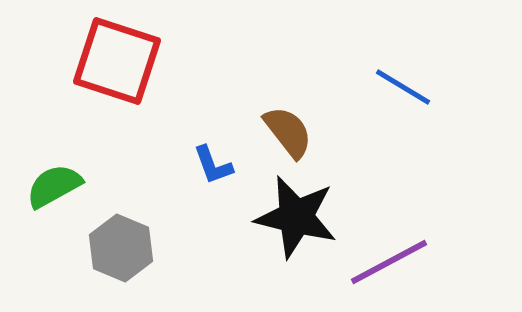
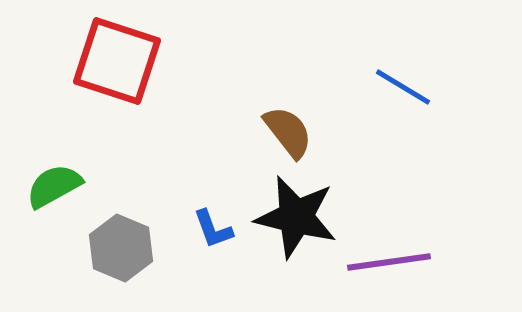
blue L-shape: moved 64 px down
purple line: rotated 20 degrees clockwise
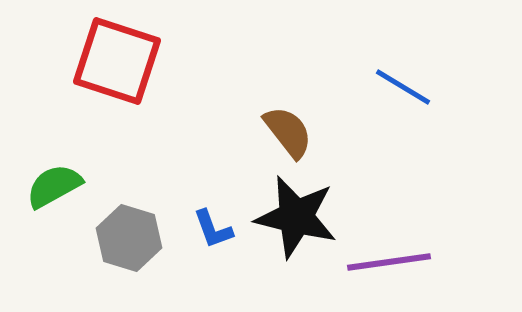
gray hexagon: moved 8 px right, 10 px up; rotated 6 degrees counterclockwise
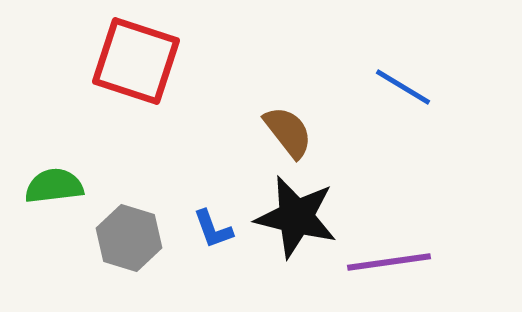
red square: moved 19 px right
green semicircle: rotated 22 degrees clockwise
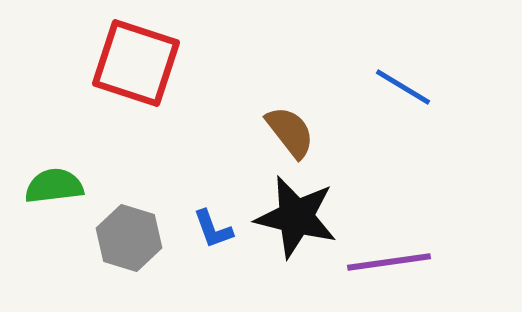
red square: moved 2 px down
brown semicircle: moved 2 px right
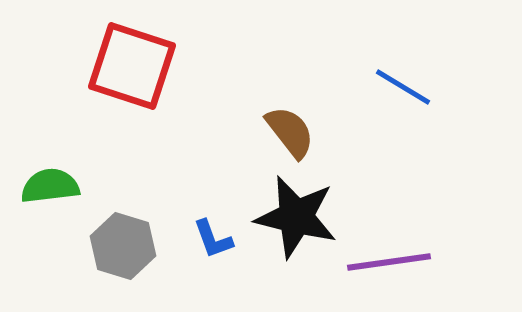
red square: moved 4 px left, 3 px down
green semicircle: moved 4 px left
blue L-shape: moved 10 px down
gray hexagon: moved 6 px left, 8 px down
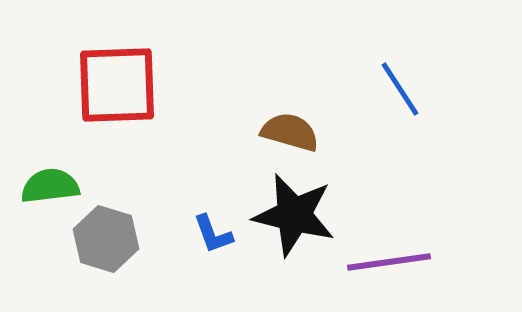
red square: moved 15 px left, 19 px down; rotated 20 degrees counterclockwise
blue line: moved 3 px left, 2 px down; rotated 26 degrees clockwise
brown semicircle: rotated 36 degrees counterclockwise
black star: moved 2 px left, 2 px up
blue L-shape: moved 5 px up
gray hexagon: moved 17 px left, 7 px up
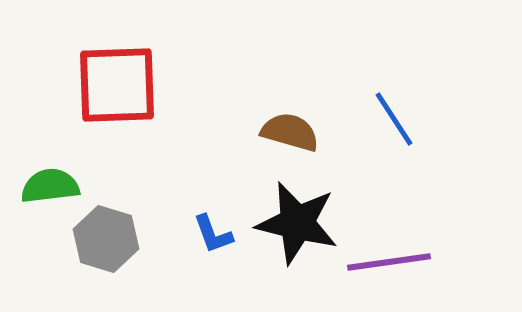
blue line: moved 6 px left, 30 px down
black star: moved 3 px right, 8 px down
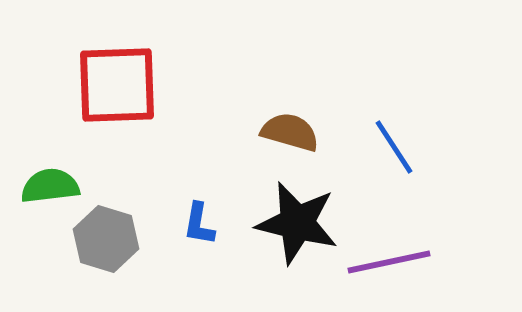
blue line: moved 28 px down
blue L-shape: moved 14 px left, 10 px up; rotated 30 degrees clockwise
purple line: rotated 4 degrees counterclockwise
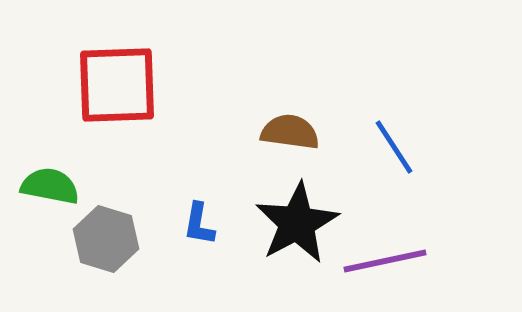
brown semicircle: rotated 8 degrees counterclockwise
green semicircle: rotated 18 degrees clockwise
black star: rotated 30 degrees clockwise
purple line: moved 4 px left, 1 px up
